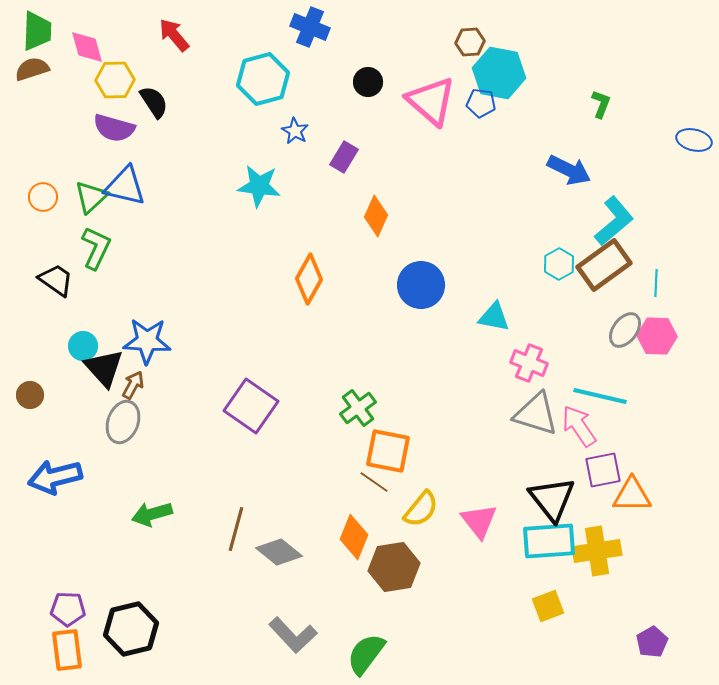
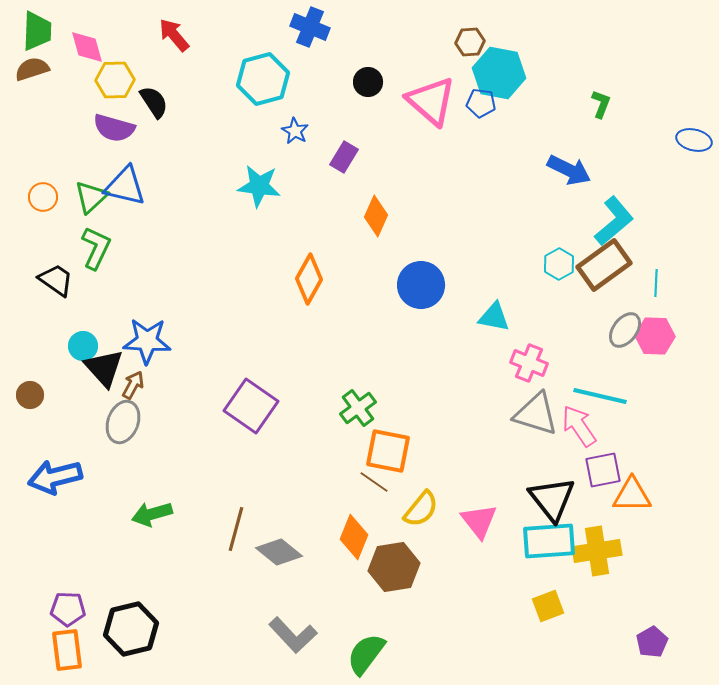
pink hexagon at (657, 336): moved 2 px left
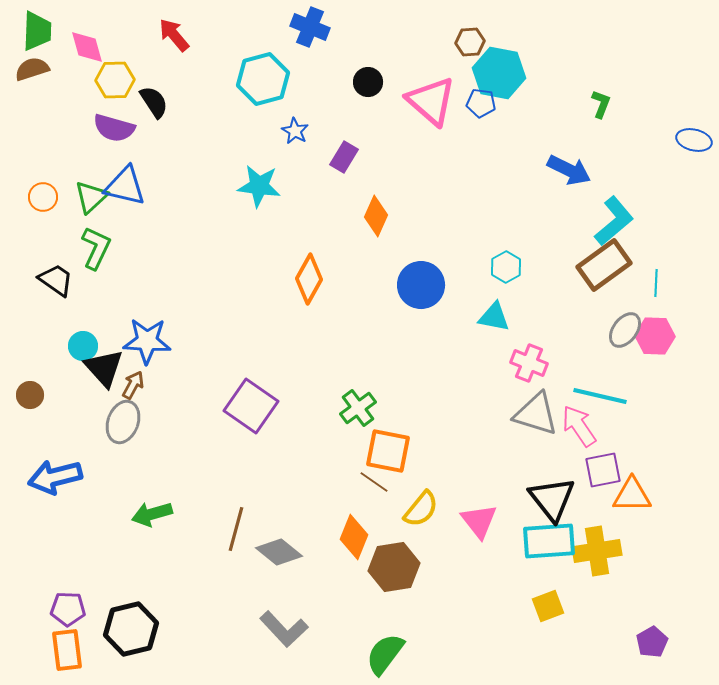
cyan hexagon at (559, 264): moved 53 px left, 3 px down
gray L-shape at (293, 635): moved 9 px left, 6 px up
green semicircle at (366, 654): moved 19 px right
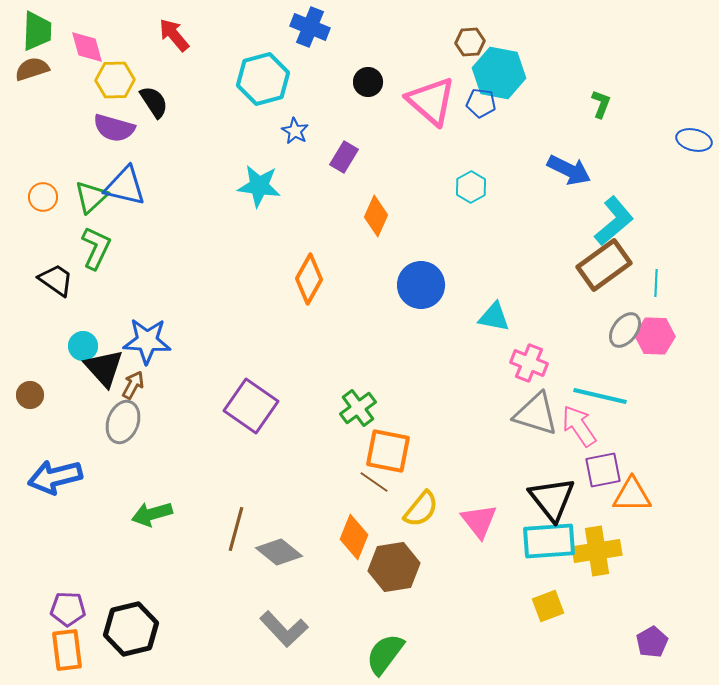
cyan hexagon at (506, 267): moved 35 px left, 80 px up
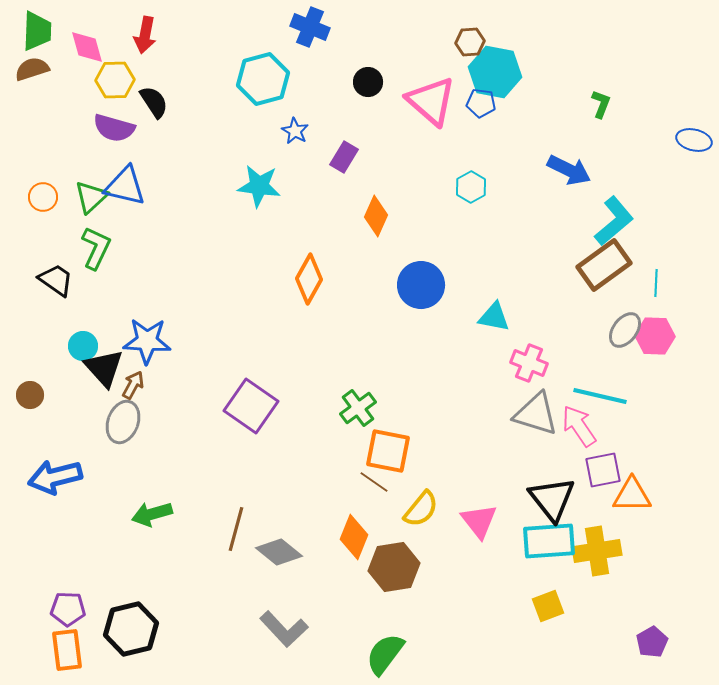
red arrow at (174, 35): moved 29 px left; rotated 129 degrees counterclockwise
cyan hexagon at (499, 73): moved 4 px left, 1 px up
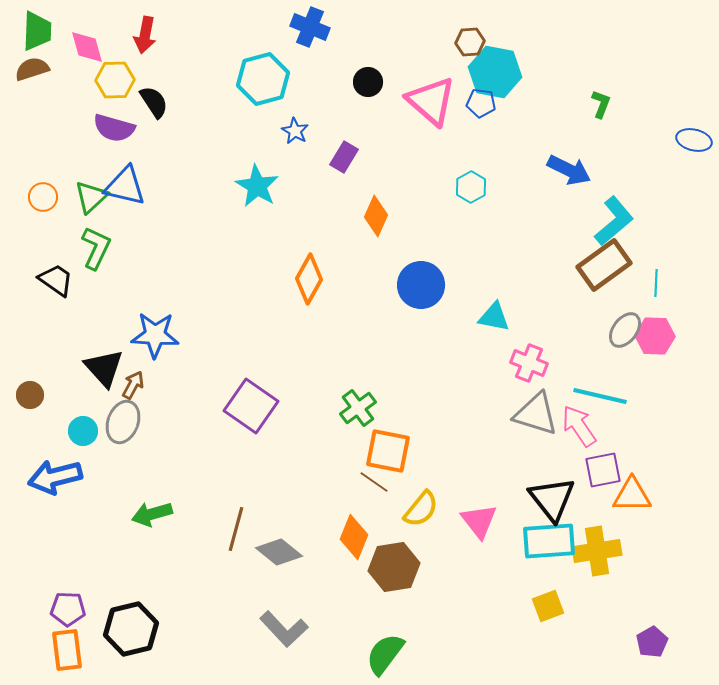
cyan star at (259, 186): moved 2 px left; rotated 24 degrees clockwise
blue star at (147, 341): moved 8 px right, 6 px up
cyan circle at (83, 346): moved 85 px down
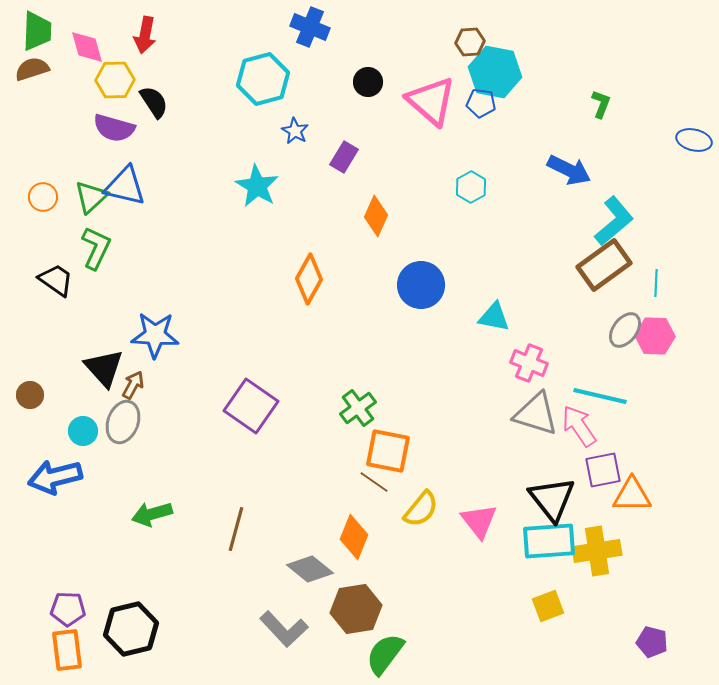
gray diamond at (279, 552): moved 31 px right, 17 px down
brown hexagon at (394, 567): moved 38 px left, 42 px down
purple pentagon at (652, 642): rotated 28 degrees counterclockwise
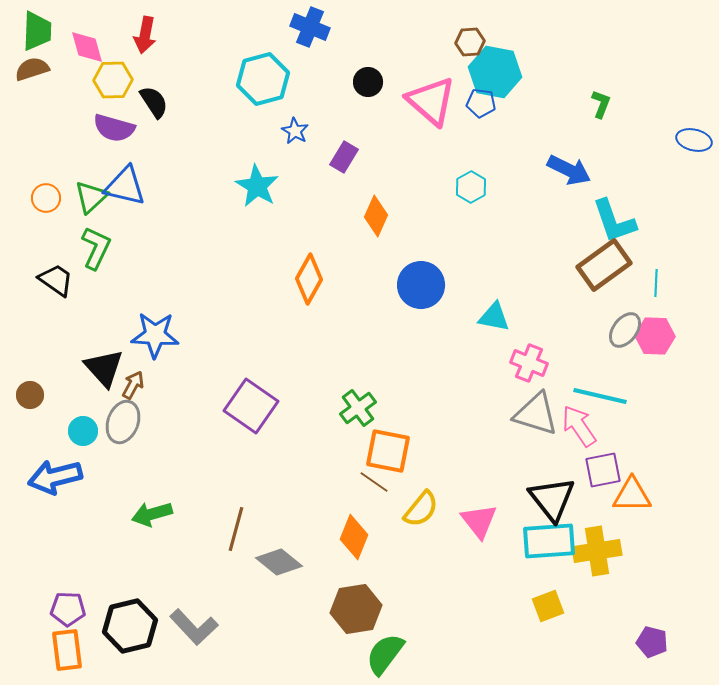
yellow hexagon at (115, 80): moved 2 px left
orange circle at (43, 197): moved 3 px right, 1 px down
cyan L-shape at (614, 221): rotated 111 degrees clockwise
gray diamond at (310, 569): moved 31 px left, 7 px up
black hexagon at (131, 629): moved 1 px left, 3 px up
gray L-shape at (284, 629): moved 90 px left, 2 px up
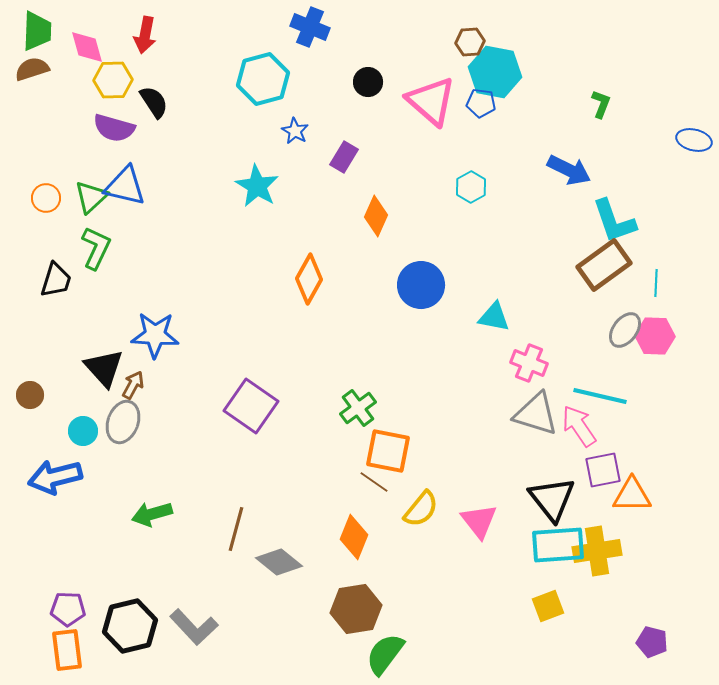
black trapezoid at (56, 280): rotated 72 degrees clockwise
cyan rectangle at (549, 541): moved 9 px right, 4 px down
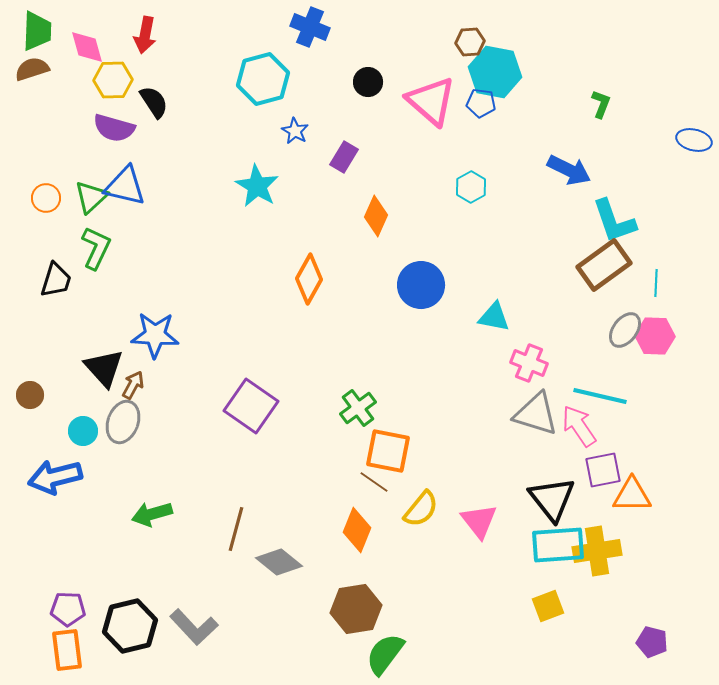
orange diamond at (354, 537): moved 3 px right, 7 px up
